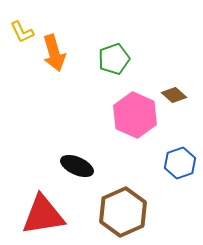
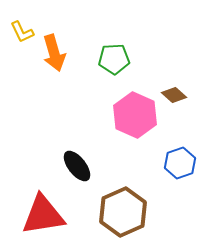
green pentagon: rotated 16 degrees clockwise
black ellipse: rotated 28 degrees clockwise
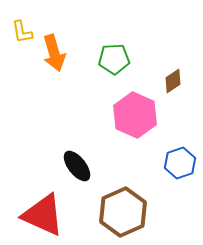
yellow L-shape: rotated 15 degrees clockwise
brown diamond: moved 1 px left, 14 px up; rotated 75 degrees counterclockwise
red triangle: rotated 33 degrees clockwise
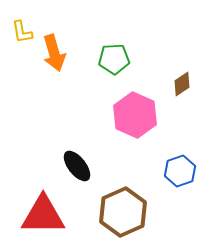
brown diamond: moved 9 px right, 3 px down
blue hexagon: moved 8 px down
red triangle: rotated 24 degrees counterclockwise
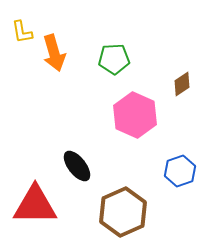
red triangle: moved 8 px left, 10 px up
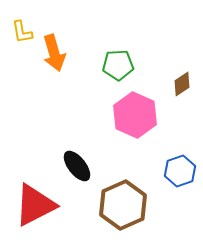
green pentagon: moved 4 px right, 6 px down
red triangle: rotated 27 degrees counterclockwise
brown hexagon: moved 7 px up
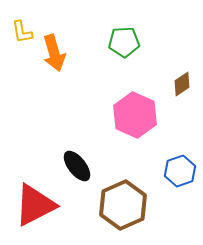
green pentagon: moved 6 px right, 23 px up
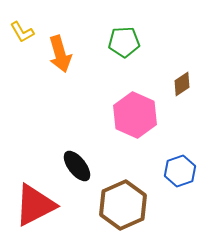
yellow L-shape: rotated 20 degrees counterclockwise
orange arrow: moved 6 px right, 1 px down
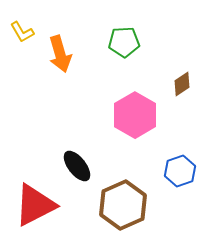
pink hexagon: rotated 6 degrees clockwise
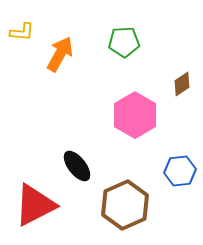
yellow L-shape: rotated 55 degrees counterclockwise
orange arrow: rotated 135 degrees counterclockwise
blue hexagon: rotated 12 degrees clockwise
brown hexagon: moved 2 px right
